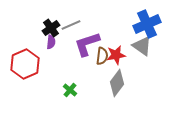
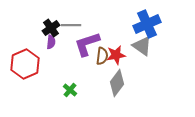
gray line: rotated 24 degrees clockwise
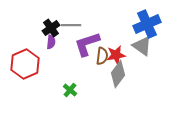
gray diamond: moved 1 px right, 9 px up
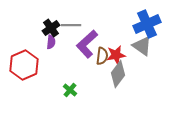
purple L-shape: rotated 24 degrees counterclockwise
red hexagon: moved 1 px left, 1 px down
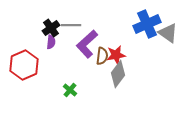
gray triangle: moved 26 px right, 13 px up
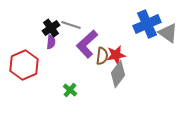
gray line: rotated 18 degrees clockwise
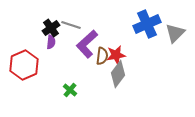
gray triangle: moved 7 px right; rotated 40 degrees clockwise
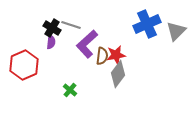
black cross: moved 1 px right; rotated 24 degrees counterclockwise
gray triangle: moved 1 px right, 2 px up
